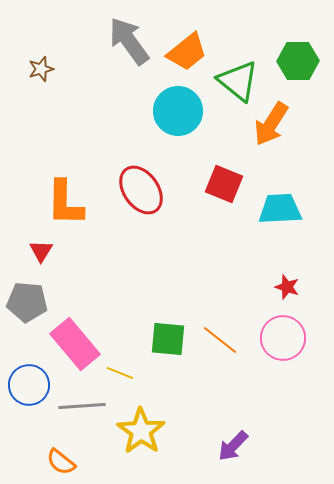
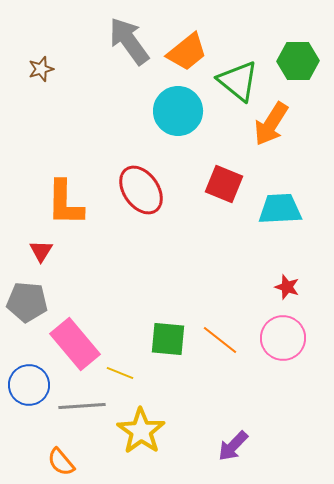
orange semicircle: rotated 12 degrees clockwise
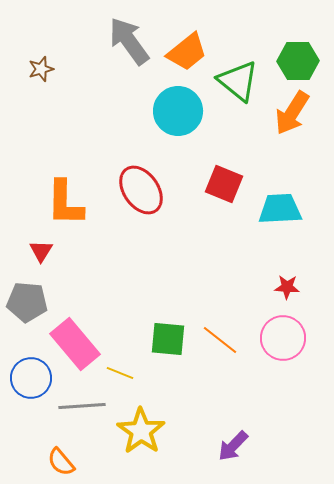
orange arrow: moved 21 px right, 11 px up
red star: rotated 15 degrees counterclockwise
blue circle: moved 2 px right, 7 px up
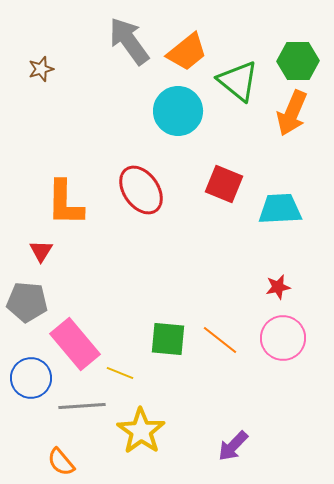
orange arrow: rotated 9 degrees counterclockwise
red star: moved 9 px left; rotated 15 degrees counterclockwise
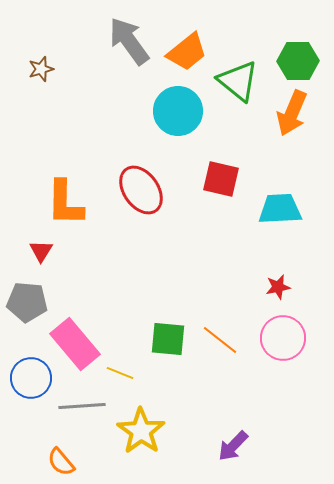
red square: moved 3 px left, 5 px up; rotated 9 degrees counterclockwise
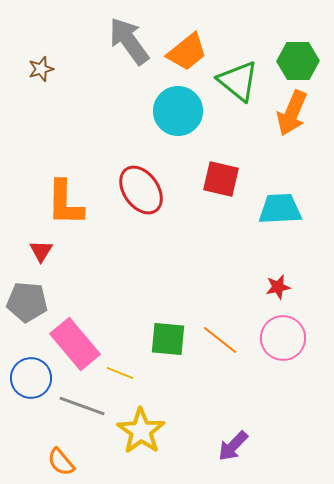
gray line: rotated 24 degrees clockwise
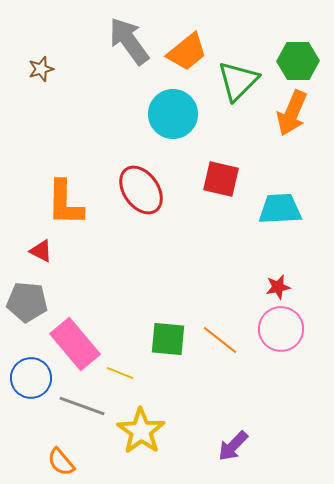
green triangle: rotated 36 degrees clockwise
cyan circle: moved 5 px left, 3 px down
red triangle: rotated 35 degrees counterclockwise
pink circle: moved 2 px left, 9 px up
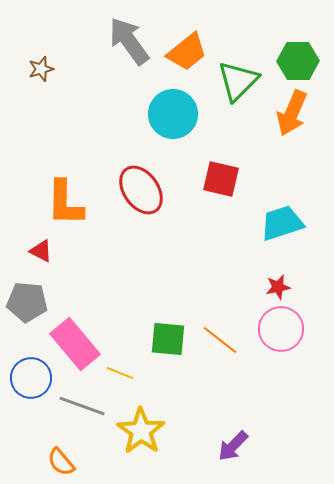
cyan trapezoid: moved 2 px right, 14 px down; rotated 15 degrees counterclockwise
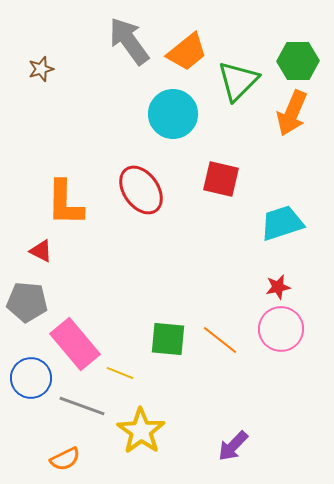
orange semicircle: moved 4 px right, 3 px up; rotated 76 degrees counterclockwise
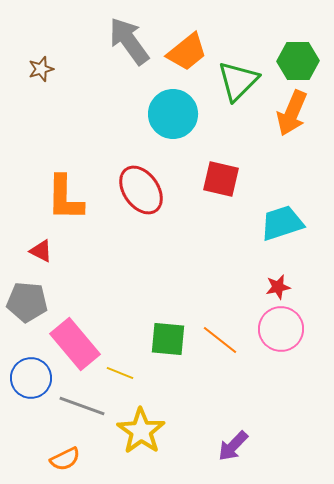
orange L-shape: moved 5 px up
